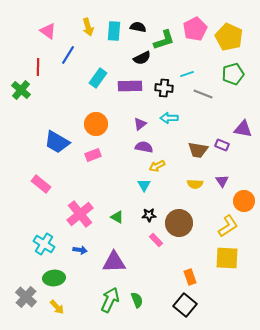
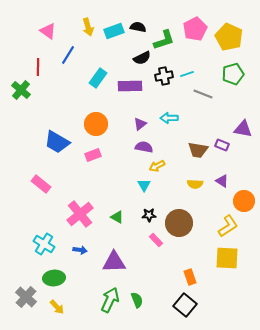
cyan rectangle at (114, 31): rotated 66 degrees clockwise
black cross at (164, 88): moved 12 px up; rotated 18 degrees counterclockwise
purple triangle at (222, 181): rotated 24 degrees counterclockwise
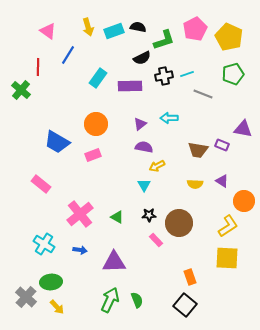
green ellipse at (54, 278): moved 3 px left, 4 px down
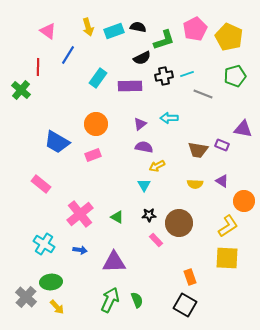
green pentagon at (233, 74): moved 2 px right, 2 px down
black square at (185, 305): rotated 10 degrees counterclockwise
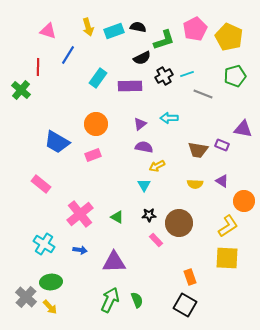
pink triangle at (48, 31): rotated 18 degrees counterclockwise
black cross at (164, 76): rotated 18 degrees counterclockwise
yellow arrow at (57, 307): moved 7 px left
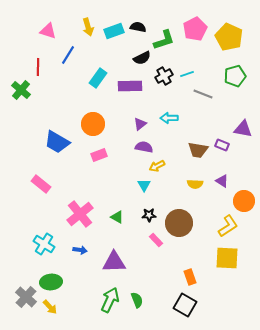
orange circle at (96, 124): moved 3 px left
pink rectangle at (93, 155): moved 6 px right
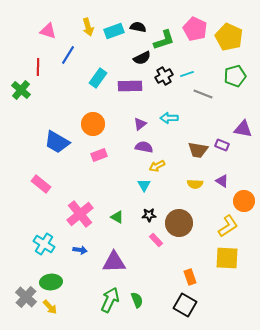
pink pentagon at (195, 29): rotated 20 degrees counterclockwise
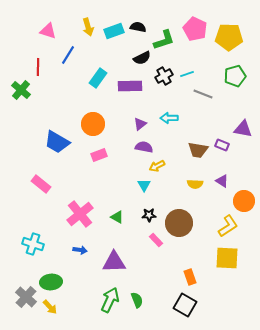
yellow pentagon at (229, 37): rotated 24 degrees counterclockwise
cyan cross at (44, 244): moved 11 px left; rotated 15 degrees counterclockwise
